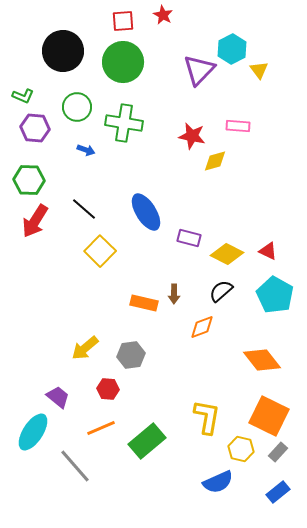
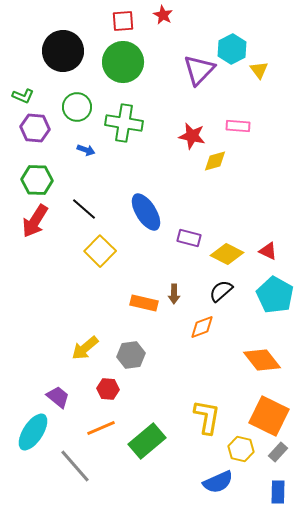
green hexagon at (29, 180): moved 8 px right
blue rectangle at (278, 492): rotated 50 degrees counterclockwise
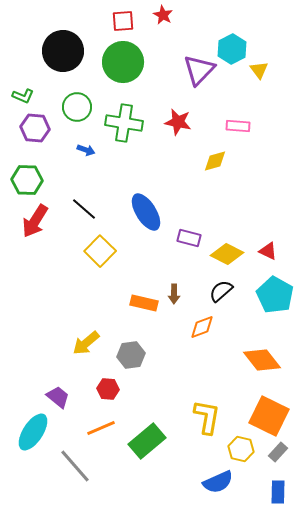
red star at (192, 136): moved 14 px left, 14 px up
green hexagon at (37, 180): moved 10 px left
yellow arrow at (85, 348): moved 1 px right, 5 px up
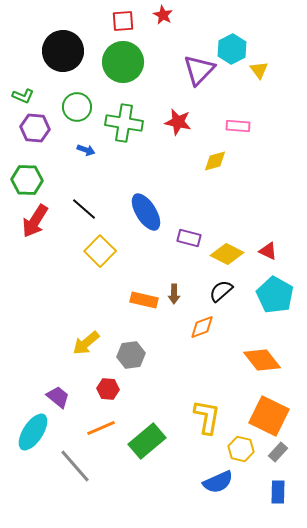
orange rectangle at (144, 303): moved 3 px up
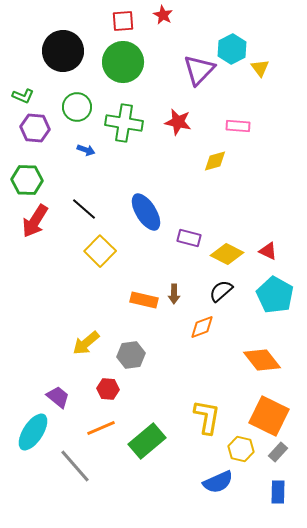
yellow triangle at (259, 70): moved 1 px right, 2 px up
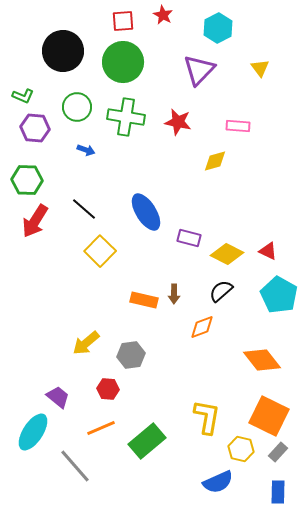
cyan hexagon at (232, 49): moved 14 px left, 21 px up
green cross at (124, 123): moved 2 px right, 6 px up
cyan pentagon at (275, 295): moved 4 px right
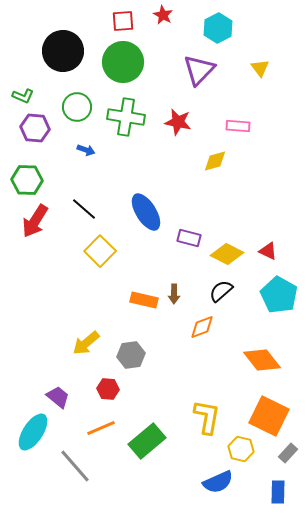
gray rectangle at (278, 452): moved 10 px right, 1 px down
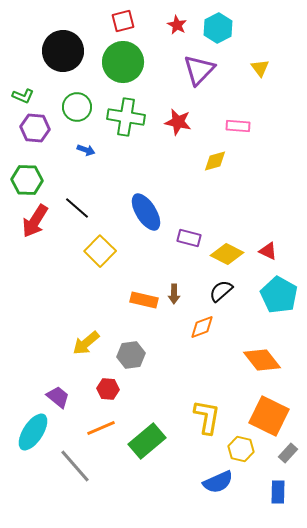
red star at (163, 15): moved 14 px right, 10 px down
red square at (123, 21): rotated 10 degrees counterclockwise
black line at (84, 209): moved 7 px left, 1 px up
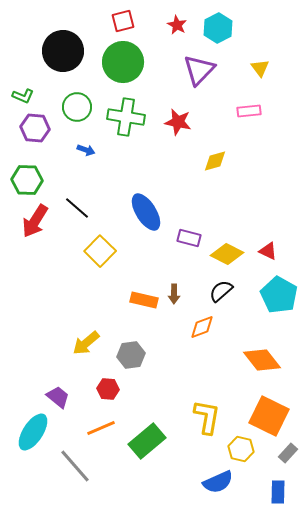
pink rectangle at (238, 126): moved 11 px right, 15 px up; rotated 10 degrees counterclockwise
